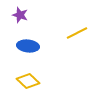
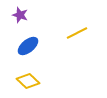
blue ellipse: rotated 45 degrees counterclockwise
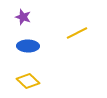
purple star: moved 3 px right, 2 px down
blue ellipse: rotated 40 degrees clockwise
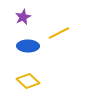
purple star: rotated 28 degrees clockwise
yellow line: moved 18 px left
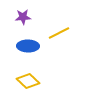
purple star: rotated 21 degrees clockwise
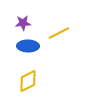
purple star: moved 6 px down
yellow diamond: rotated 70 degrees counterclockwise
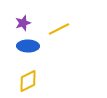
purple star: rotated 14 degrees counterclockwise
yellow line: moved 4 px up
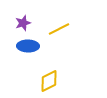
yellow diamond: moved 21 px right
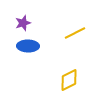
yellow line: moved 16 px right, 4 px down
yellow diamond: moved 20 px right, 1 px up
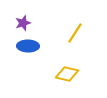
yellow line: rotated 30 degrees counterclockwise
yellow diamond: moved 2 px left, 6 px up; rotated 40 degrees clockwise
